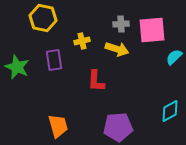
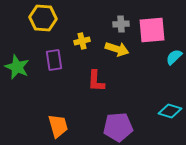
yellow hexagon: rotated 8 degrees counterclockwise
cyan diamond: rotated 45 degrees clockwise
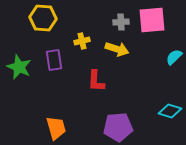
gray cross: moved 2 px up
pink square: moved 10 px up
green star: moved 2 px right
orange trapezoid: moved 2 px left, 2 px down
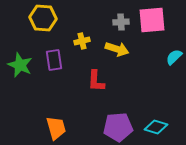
green star: moved 1 px right, 2 px up
cyan diamond: moved 14 px left, 16 px down
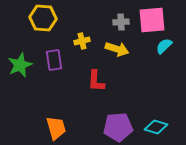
cyan semicircle: moved 10 px left, 11 px up
green star: rotated 25 degrees clockwise
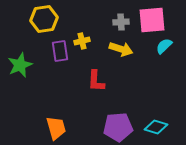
yellow hexagon: moved 1 px right, 1 px down; rotated 12 degrees counterclockwise
yellow arrow: moved 4 px right
purple rectangle: moved 6 px right, 9 px up
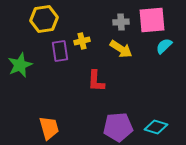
yellow arrow: rotated 15 degrees clockwise
orange trapezoid: moved 7 px left
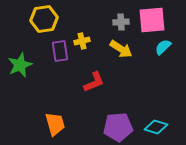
cyan semicircle: moved 1 px left, 1 px down
red L-shape: moved 2 px left, 1 px down; rotated 115 degrees counterclockwise
orange trapezoid: moved 6 px right, 4 px up
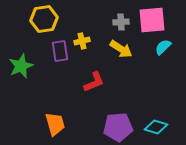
green star: moved 1 px right, 1 px down
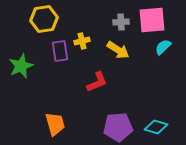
yellow arrow: moved 3 px left, 1 px down
red L-shape: moved 3 px right
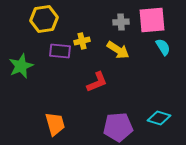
cyan semicircle: rotated 102 degrees clockwise
purple rectangle: rotated 75 degrees counterclockwise
cyan diamond: moved 3 px right, 9 px up
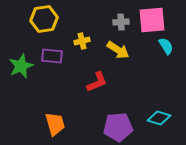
cyan semicircle: moved 3 px right, 1 px up
purple rectangle: moved 8 px left, 5 px down
